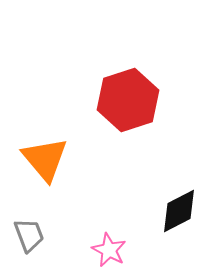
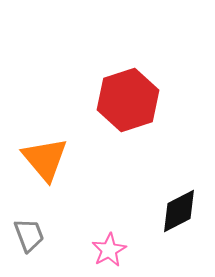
pink star: rotated 16 degrees clockwise
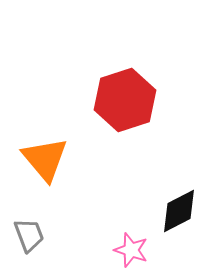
red hexagon: moved 3 px left
pink star: moved 22 px right; rotated 24 degrees counterclockwise
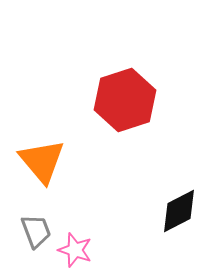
orange triangle: moved 3 px left, 2 px down
gray trapezoid: moved 7 px right, 4 px up
pink star: moved 56 px left
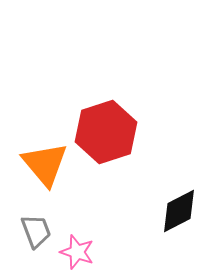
red hexagon: moved 19 px left, 32 px down
orange triangle: moved 3 px right, 3 px down
pink star: moved 2 px right, 2 px down
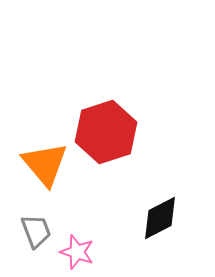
black diamond: moved 19 px left, 7 px down
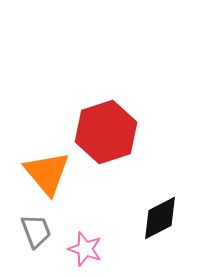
orange triangle: moved 2 px right, 9 px down
pink star: moved 8 px right, 3 px up
